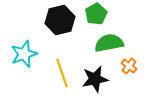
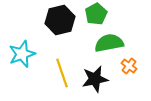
cyan star: moved 2 px left
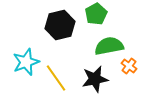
black hexagon: moved 5 px down
green semicircle: moved 3 px down
cyan star: moved 4 px right, 8 px down
yellow line: moved 6 px left, 5 px down; rotated 16 degrees counterclockwise
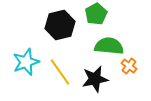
green semicircle: rotated 16 degrees clockwise
yellow line: moved 4 px right, 6 px up
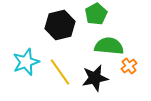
orange cross: rotated 14 degrees clockwise
black star: moved 1 px up
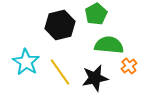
green semicircle: moved 1 px up
cyan star: rotated 20 degrees counterclockwise
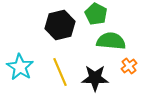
green pentagon: rotated 15 degrees counterclockwise
green semicircle: moved 2 px right, 4 px up
cyan star: moved 6 px left, 5 px down
yellow line: rotated 12 degrees clockwise
black star: rotated 12 degrees clockwise
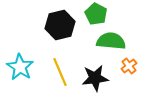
black star: rotated 8 degrees counterclockwise
